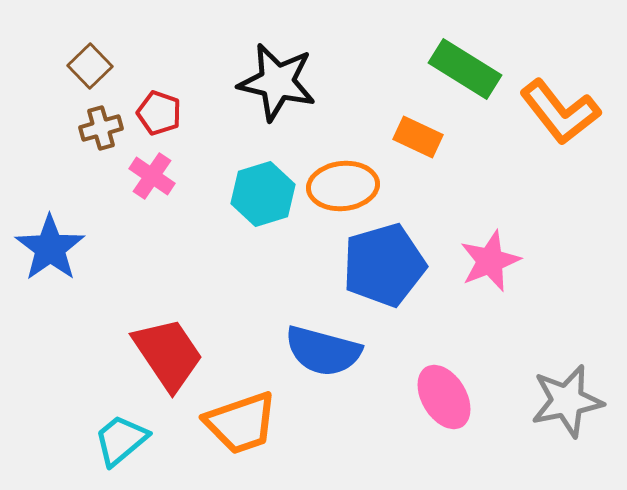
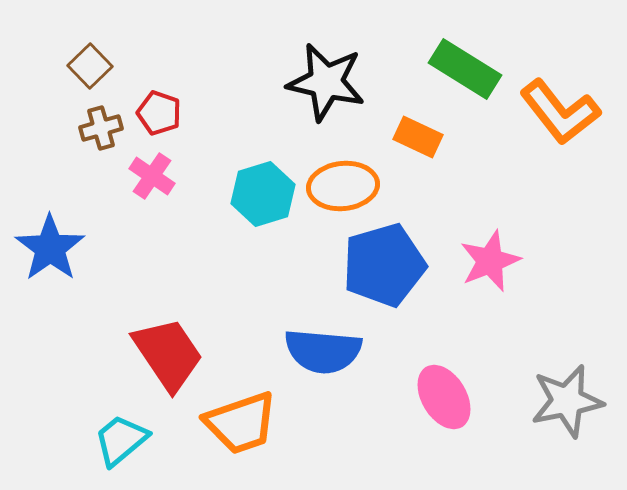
black star: moved 49 px right
blue semicircle: rotated 10 degrees counterclockwise
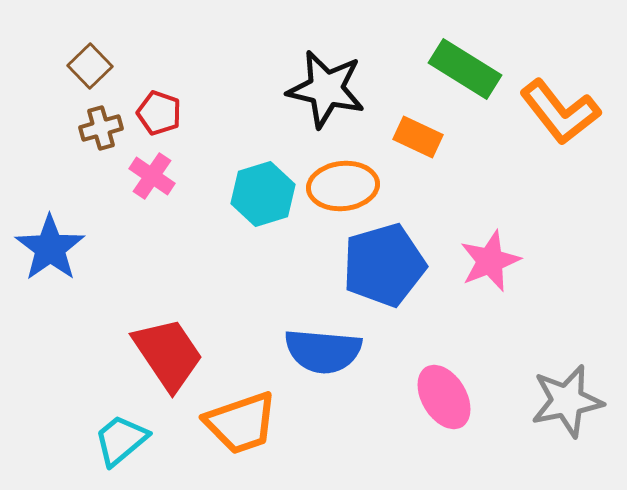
black star: moved 7 px down
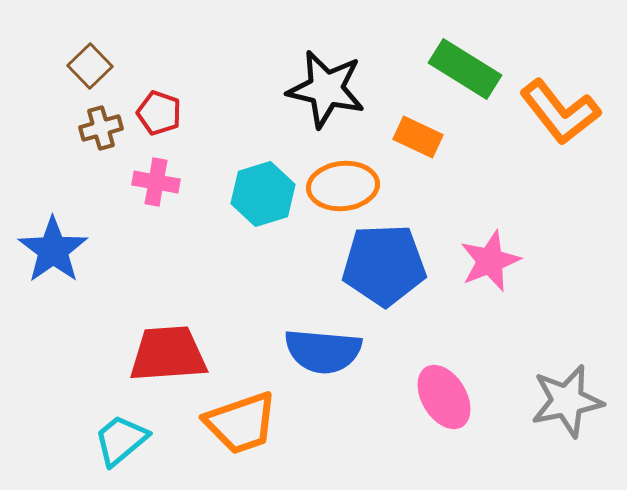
pink cross: moved 4 px right, 6 px down; rotated 24 degrees counterclockwise
blue star: moved 3 px right, 2 px down
blue pentagon: rotated 14 degrees clockwise
red trapezoid: rotated 60 degrees counterclockwise
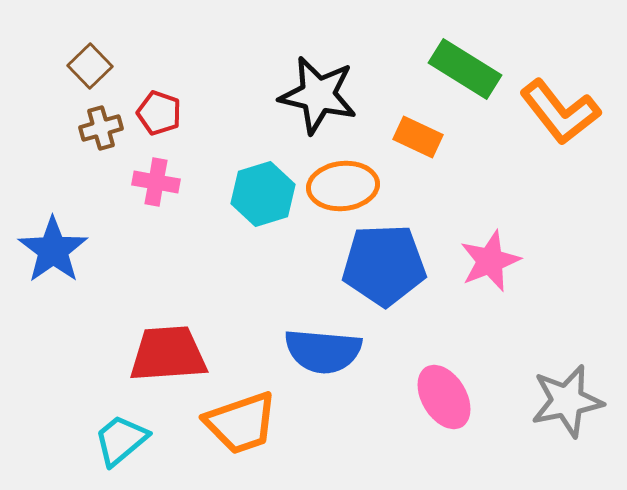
black star: moved 8 px left, 6 px down
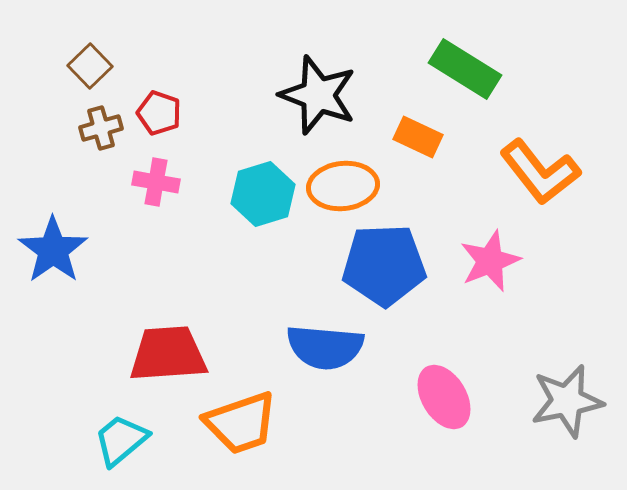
black star: rotated 8 degrees clockwise
orange L-shape: moved 20 px left, 60 px down
blue semicircle: moved 2 px right, 4 px up
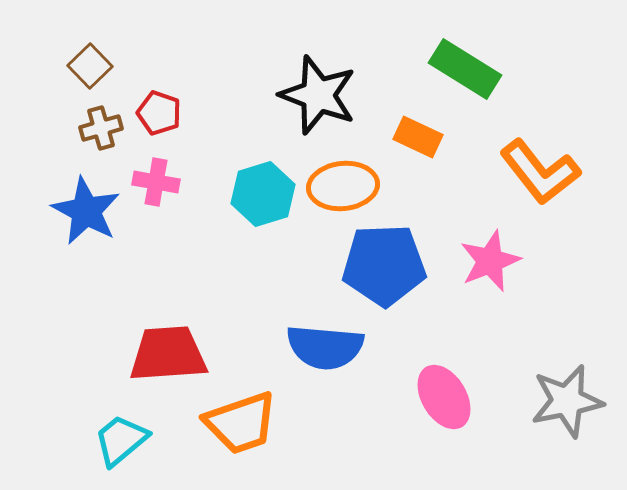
blue star: moved 33 px right, 39 px up; rotated 8 degrees counterclockwise
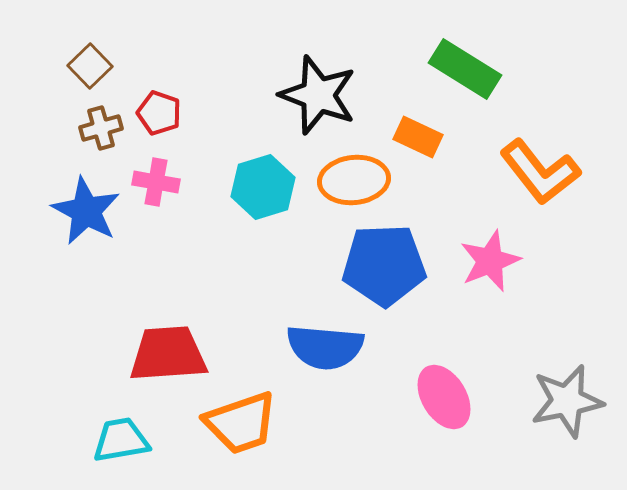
orange ellipse: moved 11 px right, 6 px up
cyan hexagon: moved 7 px up
cyan trapezoid: rotated 30 degrees clockwise
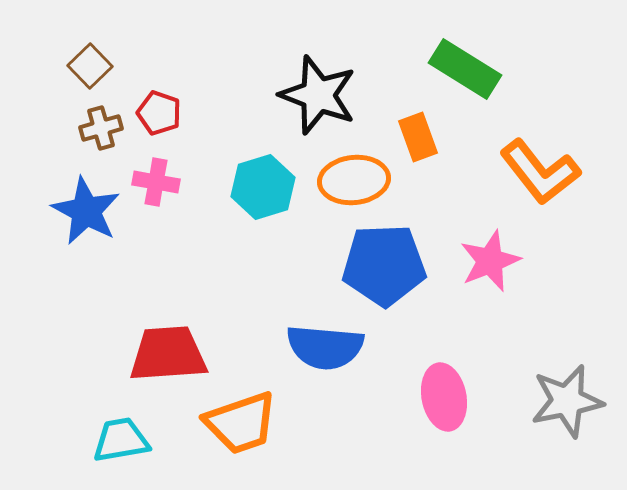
orange rectangle: rotated 45 degrees clockwise
pink ellipse: rotated 20 degrees clockwise
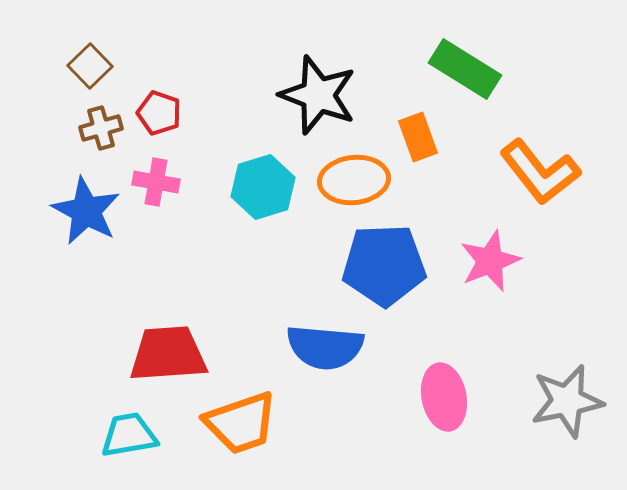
cyan trapezoid: moved 8 px right, 5 px up
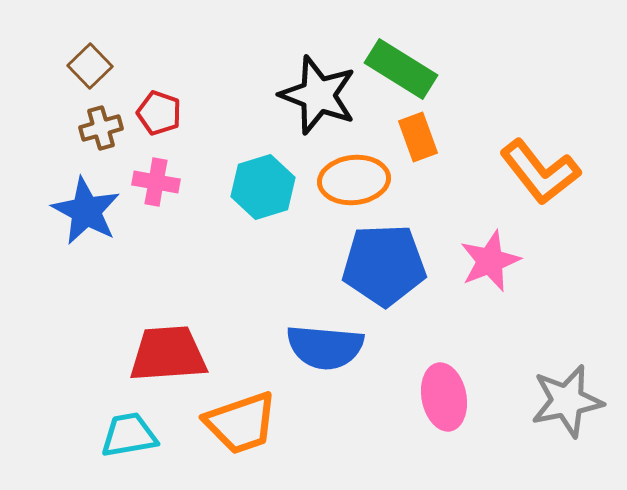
green rectangle: moved 64 px left
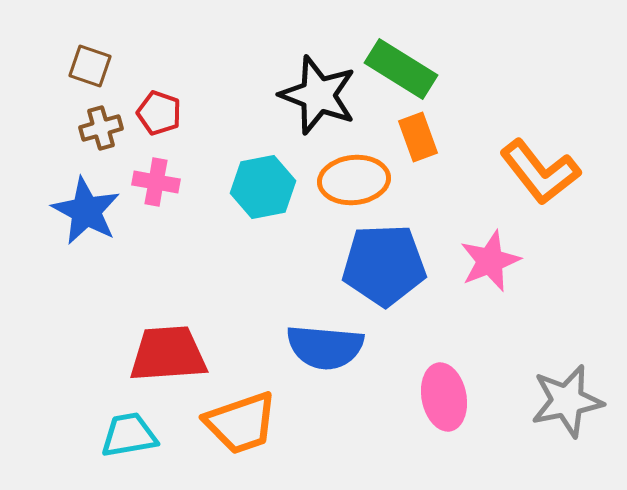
brown square: rotated 27 degrees counterclockwise
cyan hexagon: rotated 6 degrees clockwise
